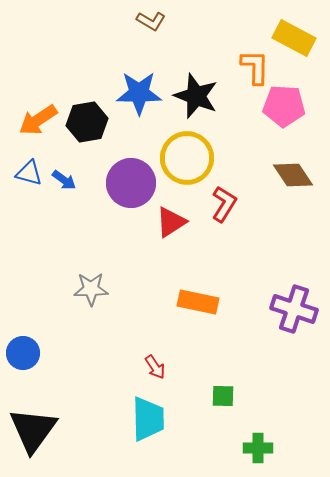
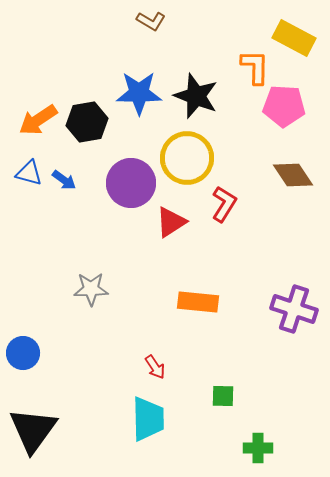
orange rectangle: rotated 6 degrees counterclockwise
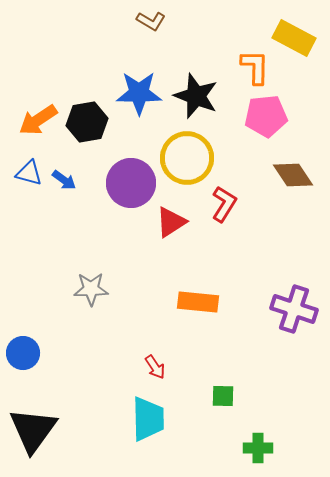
pink pentagon: moved 18 px left, 10 px down; rotated 9 degrees counterclockwise
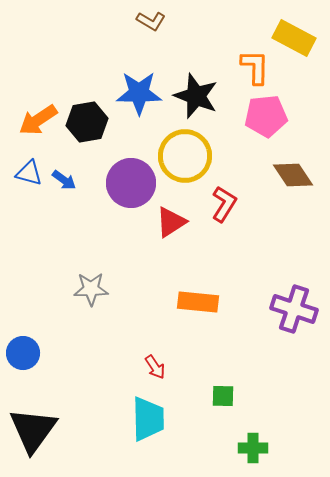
yellow circle: moved 2 px left, 2 px up
green cross: moved 5 px left
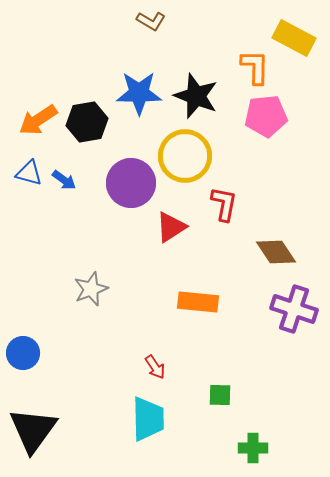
brown diamond: moved 17 px left, 77 px down
red L-shape: rotated 21 degrees counterclockwise
red triangle: moved 5 px down
gray star: rotated 20 degrees counterclockwise
green square: moved 3 px left, 1 px up
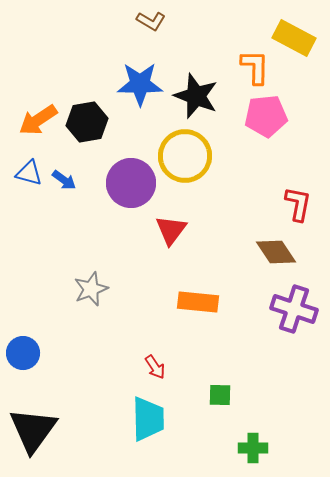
blue star: moved 1 px right, 9 px up
red L-shape: moved 74 px right
red triangle: moved 3 px down; rotated 20 degrees counterclockwise
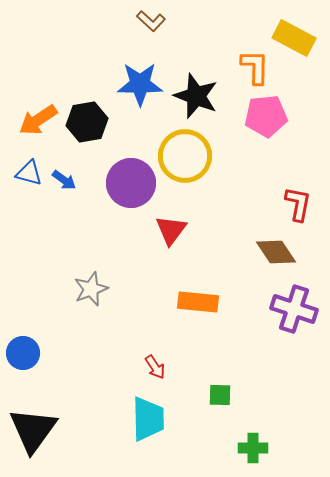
brown L-shape: rotated 12 degrees clockwise
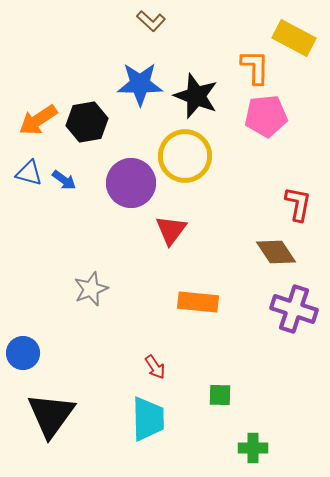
black triangle: moved 18 px right, 15 px up
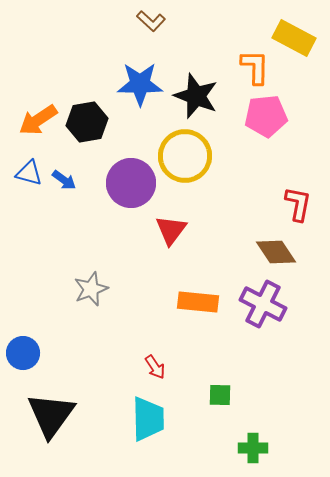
purple cross: moved 31 px left, 5 px up; rotated 9 degrees clockwise
